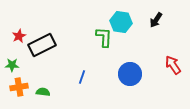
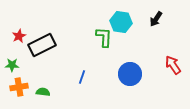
black arrow: moved 1 px up
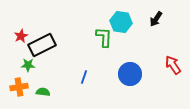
red star: moved 2 px right
green star: moved 16 px right
blue line: moved 2 px right
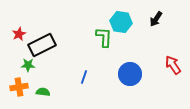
red star: moved 2 px left, 2 px up
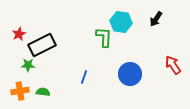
orange cross: moved 1 px right, 4 px down
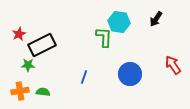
cyan hexagon: moved 2 px left
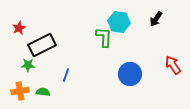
red star: moved 6 px up
blue line: moved 18 px left, 2 px up
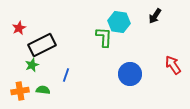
black arrow: moved 1 px left, 3 px up
green star: moved 4 px right; rotated 24 degrees counterclockwise
green semicircle: moved 2 px up
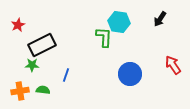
black arrow: moved 5 px right, 3 px down
red star: moved 1 px left, 3 px up
green star: rotated 24 degrees clockwise
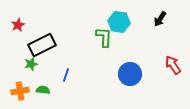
green star: moved 1 px left, 1 px up; rotated 16 degrees counterclockwise
